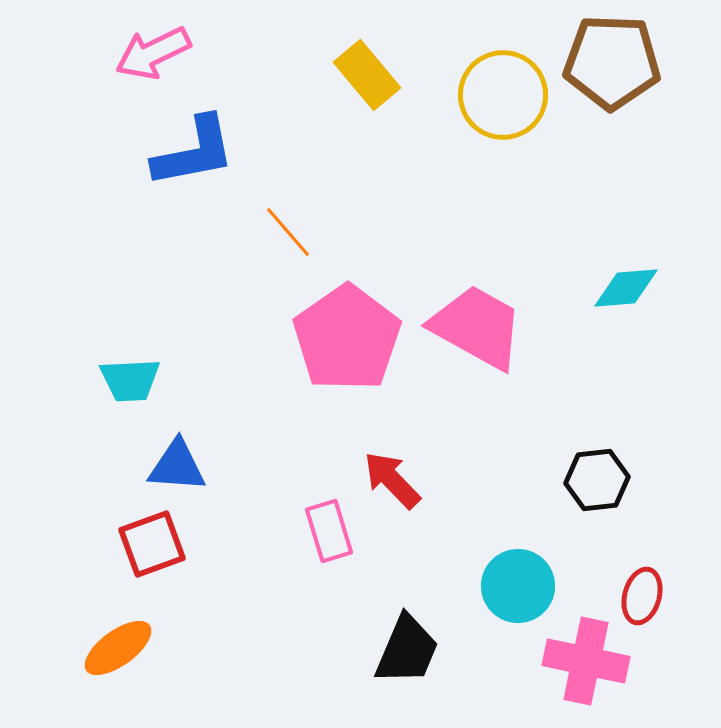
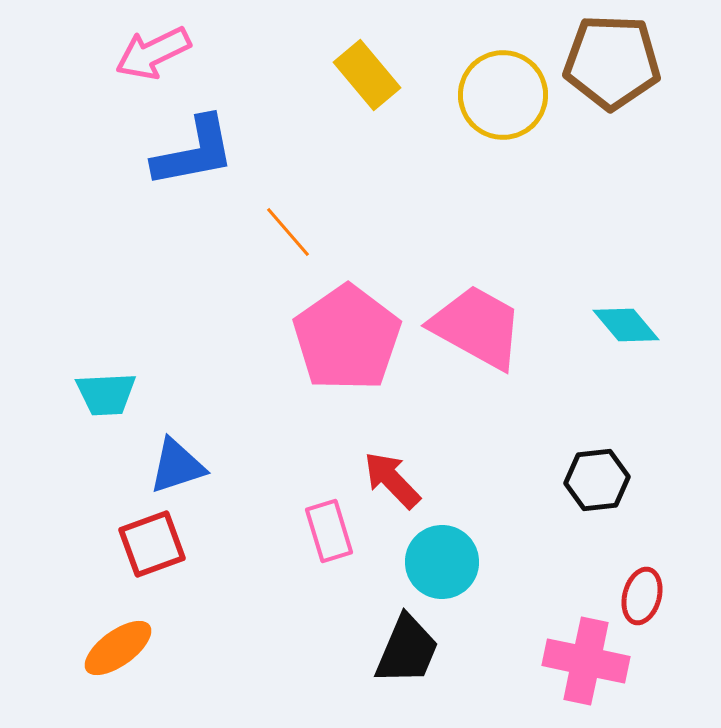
cyan diamond: moved 37 px down; rotated 54 degrees clockwise
cyan trapezoid: moved 24 px left, 14 px down
blue triangle: rotated 22 degrees counterclockwise
cyan circle: moved 76 px left, 24 px up
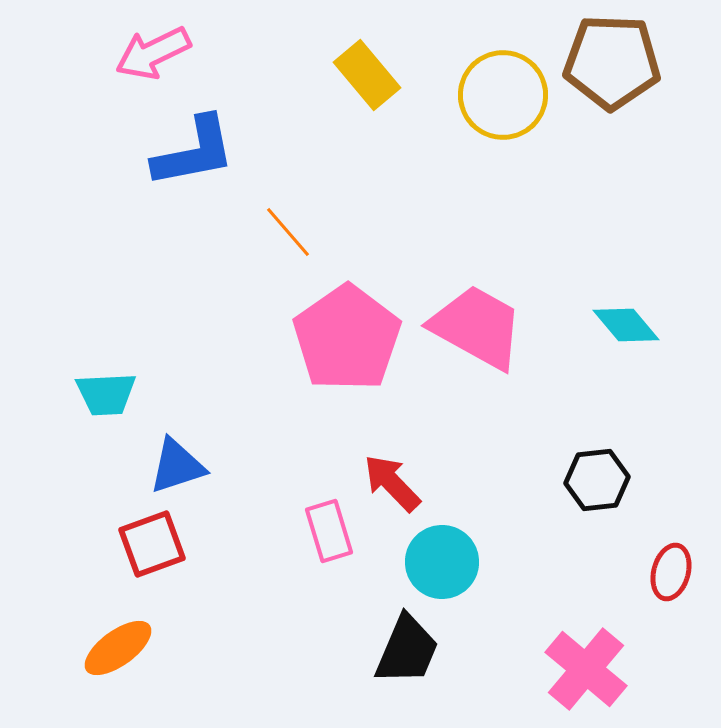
red arrow: moved 3 px down
red ellipse: moved 29 px right, 24 px up
pink cross: moved 8 px down; rotated 28 degrees clockwise
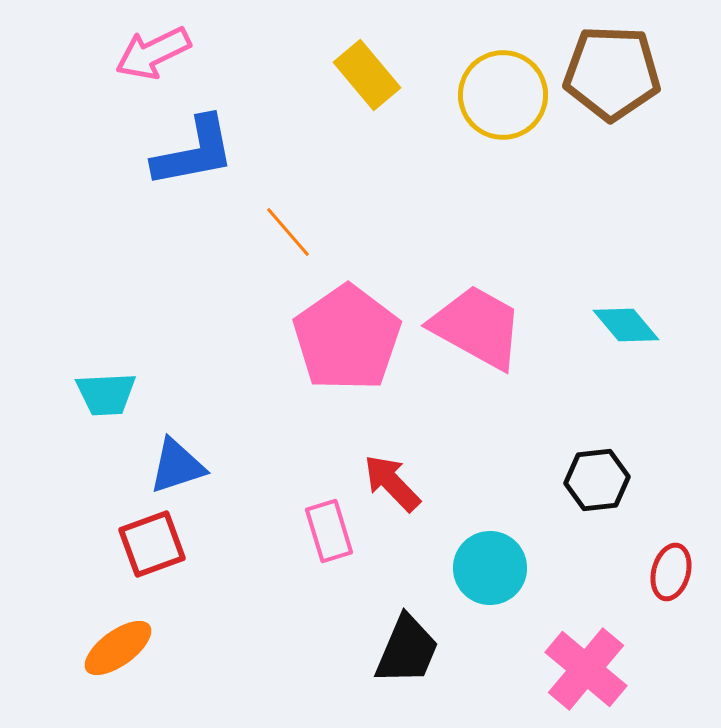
brown pentagon: moved 11 px down
cyan circle: moved 48 px right, 6 px down
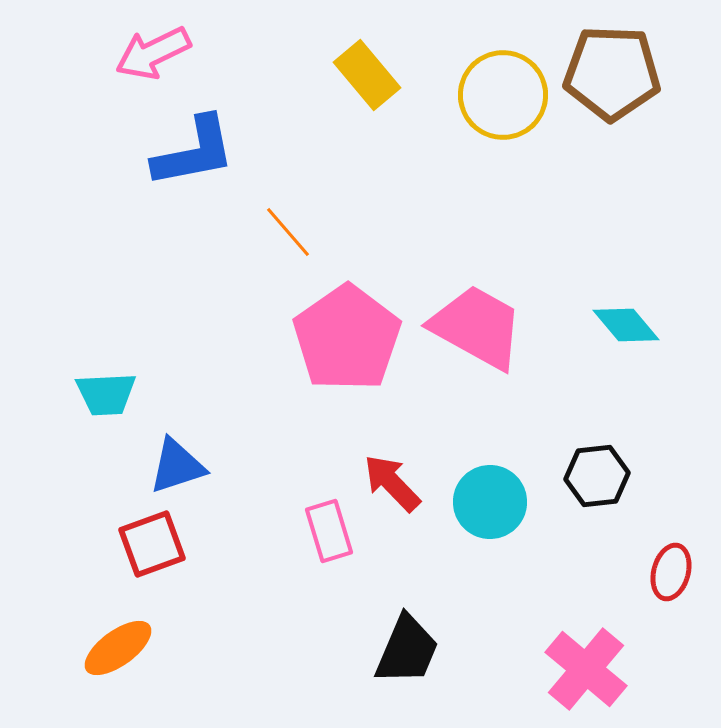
black hexagon: moved 4 px up
cyan circle: moved 66 px up
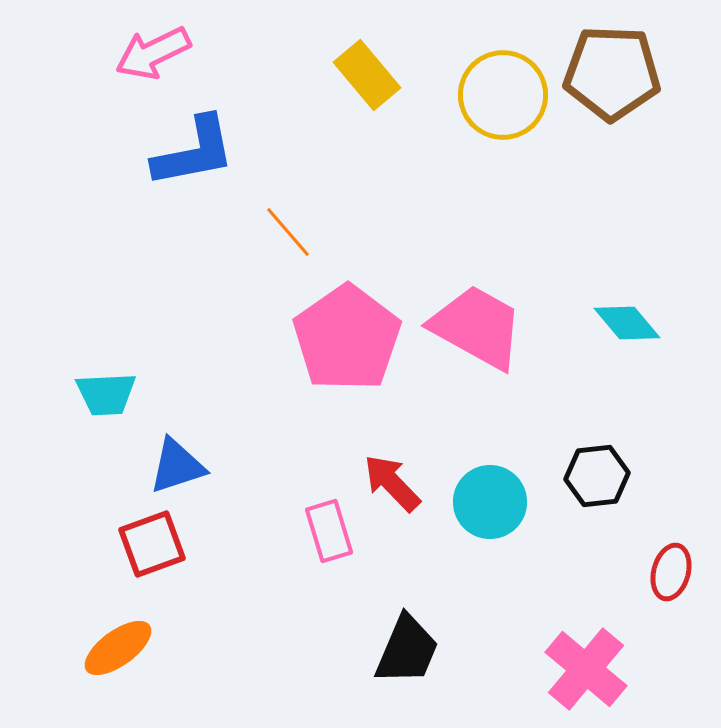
cyan diamond: moved 1 px right, 2 px up
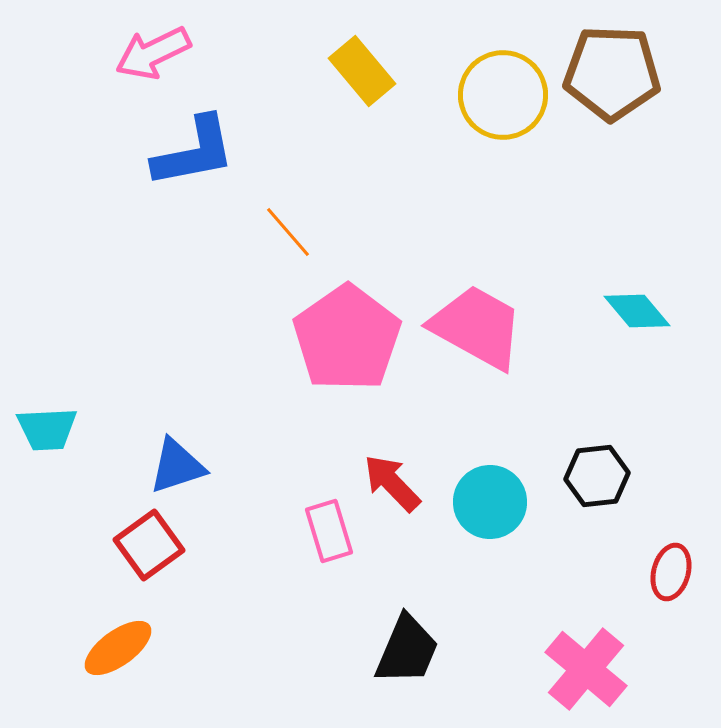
yellow rectangle: moved 5 px left, 4 px up
cyan diamond: moved 10 px right, 12 px up
cyan trapezoid: moved 59 px left, 35 px down
red square: moved 3 px left, 1 px down; rotated 16 degrees counterclockwise
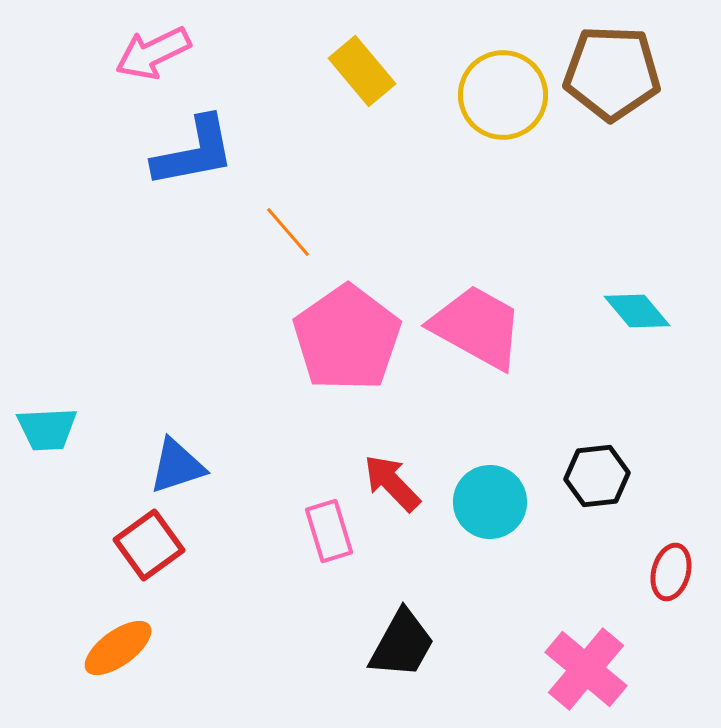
black trapezoid: moved 5 px left, 6 px up; rotated 6 degrees clockwise
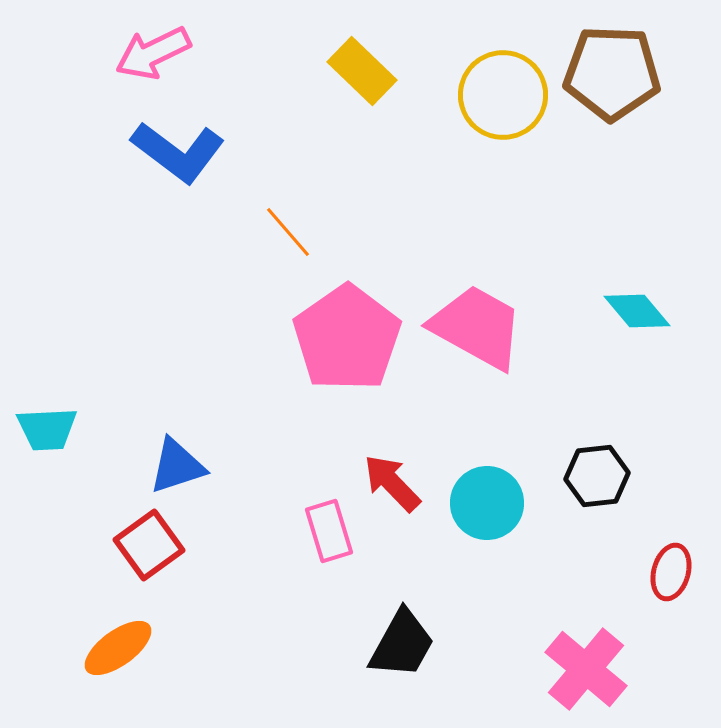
yellow rectangle: rotated 6 degrees counterclockwise
blue L-shape: moved 16 px left; rotated 48 degrees clockwise
cyan circle: moved 3 px left, 1 px down
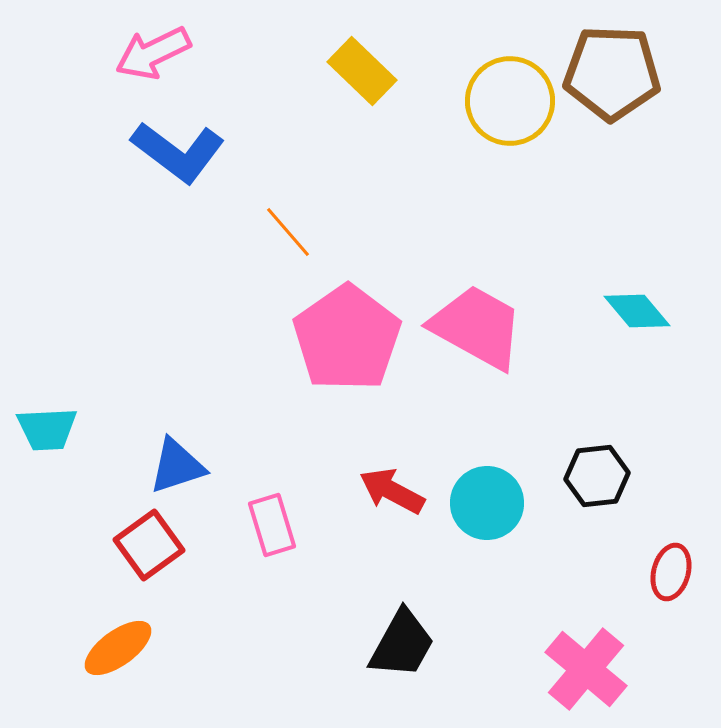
yellow circle: moved 7 px right, 6 px down
red arrow: moved 8 px down; rotated 18 degrees counterclockwise
pink rectangle: moved 57 px left, 6 px up
